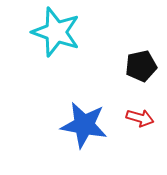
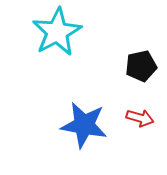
cyan star: moved 1 px right; rotated 24 degrees clockwise
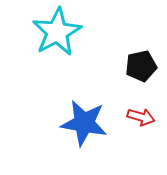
red arrow: moved 1 px right, 1 px up
blue star: moved 2 px up
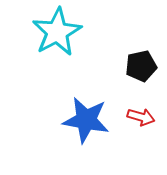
blue star: moved 2 px right, 3 px up
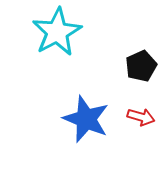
black pentagon: rotated 12 degrees counterclockwise
blue star: moved 1 px up; rotated 12 degrees clockwise
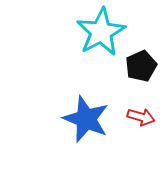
cyan star: moved 44 px right
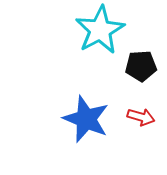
cyan star: moved 1 px left, 2 px up
black pentagon: rotated 20 degrees clockwise
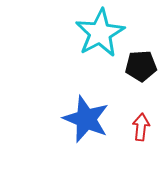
cyan star: moved 3 px down
red arrow: moved 10 px down; rotated 100 degrees counterclockwise
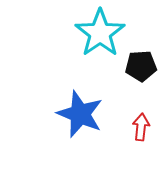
cyan star: rotated 6 degrees counterclockwise
blue star: moved 6 px left, 5 px up
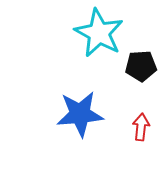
cyan star: moved 1 px left; rotated 9 degrees counterclockwise
blue star: rotated 27 degrees counterclockwise
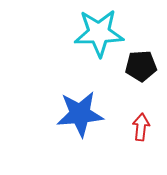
cyan star: rotated 30 degrees counterclockwise
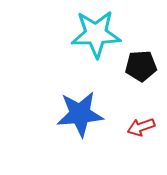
cyan star: moved 3 px left, 1 px down
red arrow: rotated 116 degrees counterclockwise
